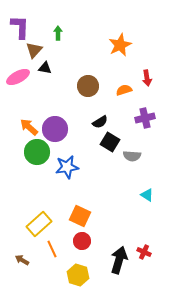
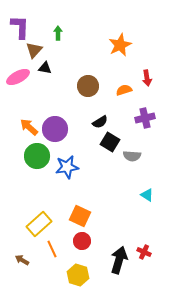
green circle: moved 4 px down
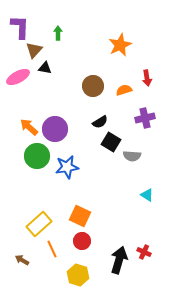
brown circle: moved 5 px right
black square: moved 1 px right
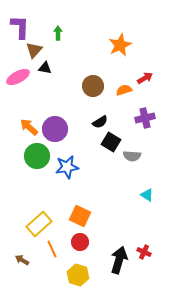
red arrow: moved 2 px left; rotated 112 degrees counterclockwise
red circle: moved 2 px left, 1 px down
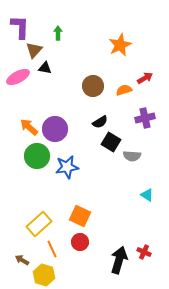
yellow hexagon: moved 34 px left
